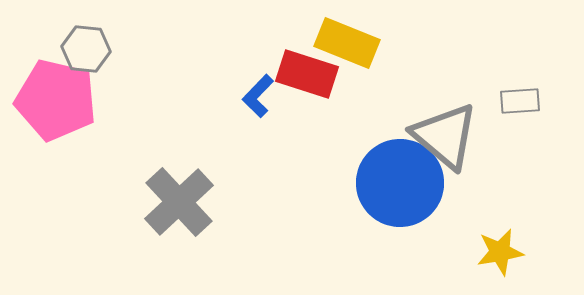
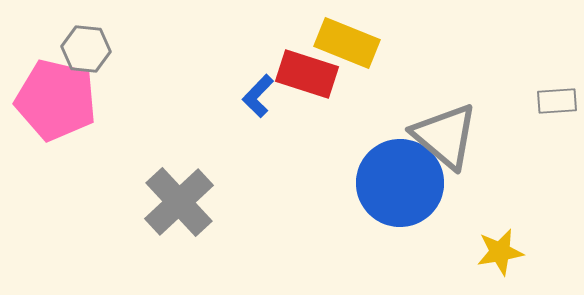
gray rectangle: moved 37 px right
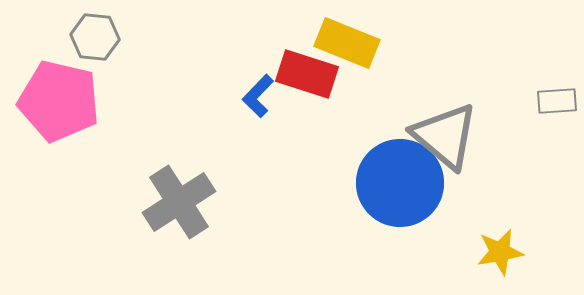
gray hexagon: moved 9 px right, 12 px up
pink pentagon: moved 3 px right, 1 px down
gray cross: rotated 10 degrees clockwise
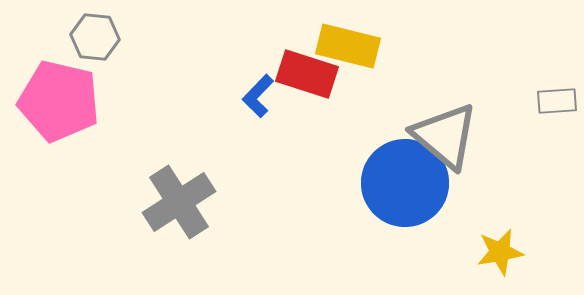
yellow rectangle: moved 1 px right, 3 px down; rotated 8 degrees counterclockwise
blue circle: moved 5 px right
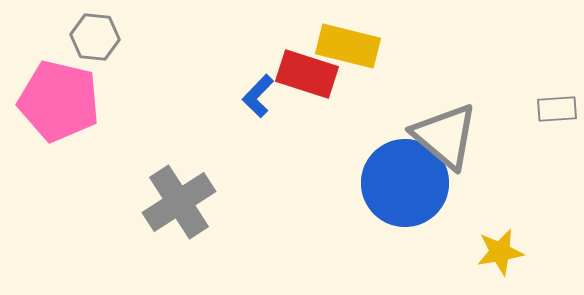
gray rectangle: moved 8 px down
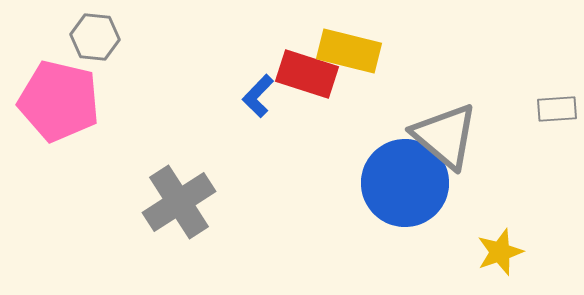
yellow rectangle: moved 1 px right, 5 px down
yellow star: rotated 9 degrees counterclockwise
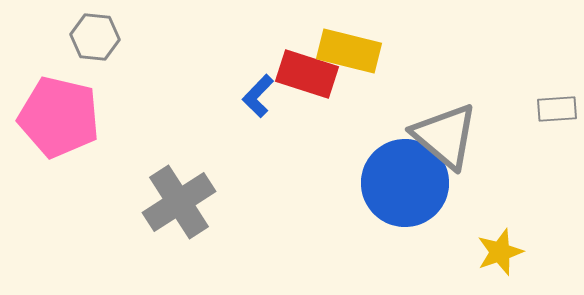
pink pentagon: moved 16 px down
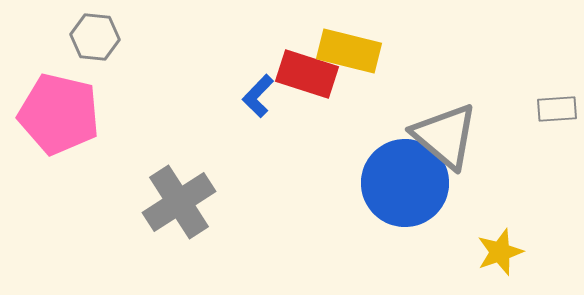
pink pentagon: moved 3 px up
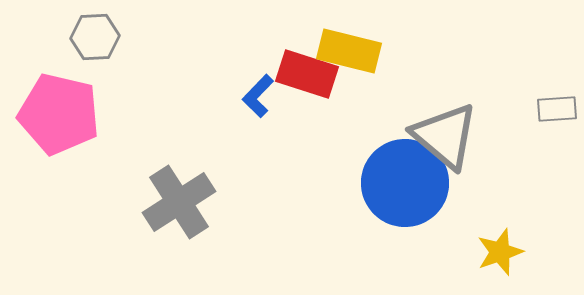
gray hexagon: rotated 9 degrees counterclockwise
